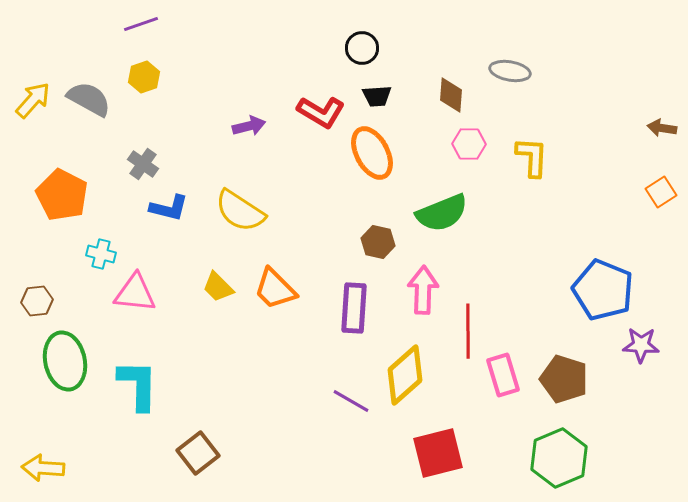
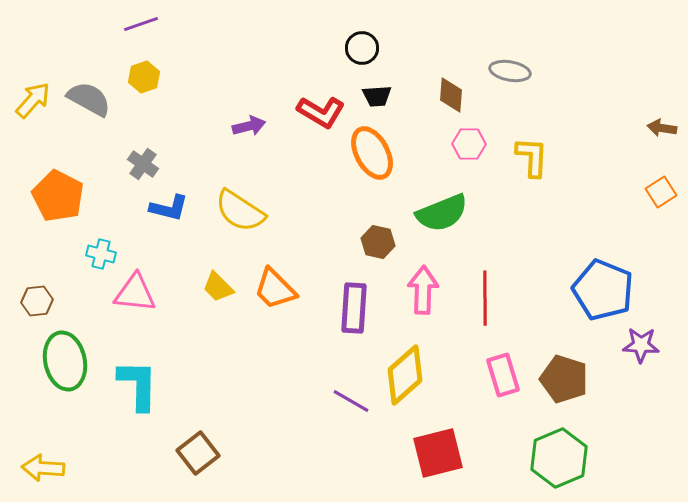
orange pentagon at (62, 195): moved 4 px left, 1 px down
red line at (468, 331): moved 17 px right, 33 px up
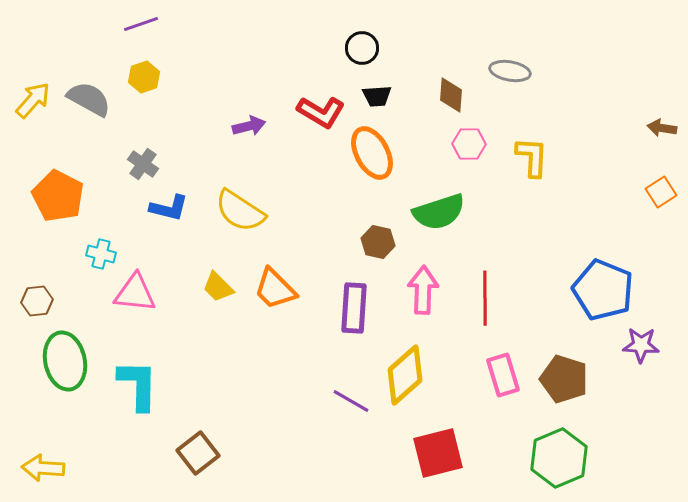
green semicircle at (442, 213): moved 3 px left, 1 px up; rotated 4 degrees clockwise
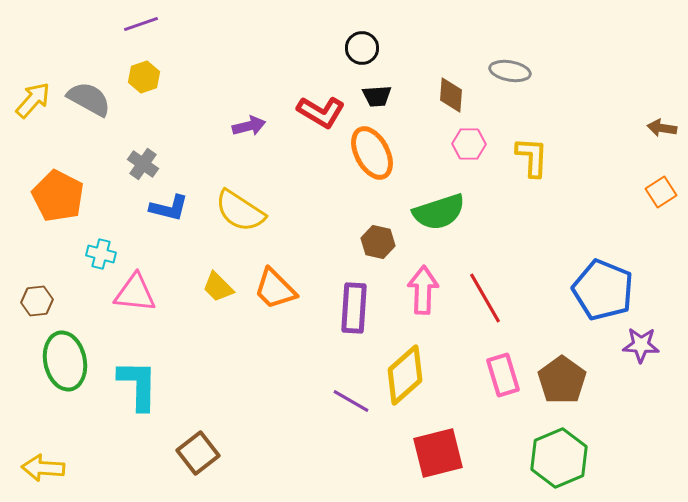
red line at (485, 298): rotated 30 degrees counterclockwise
brown pentagon at (564, 379): moved 2 px left, 1 px down; rotated 18 degrees clockwise
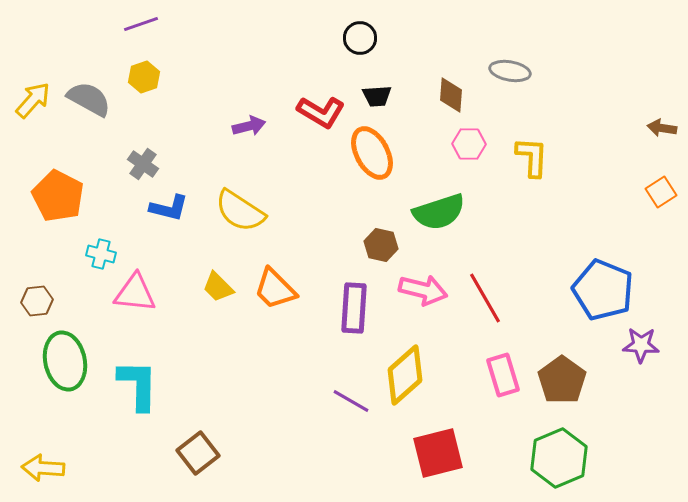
black circle at (362, 48): moved 2 px left, 10 px up
brown hexagon at (378, 242): moved 3 px right, 3 px down
pink arrow at (423, 290): rotated 102 degrees clockwise
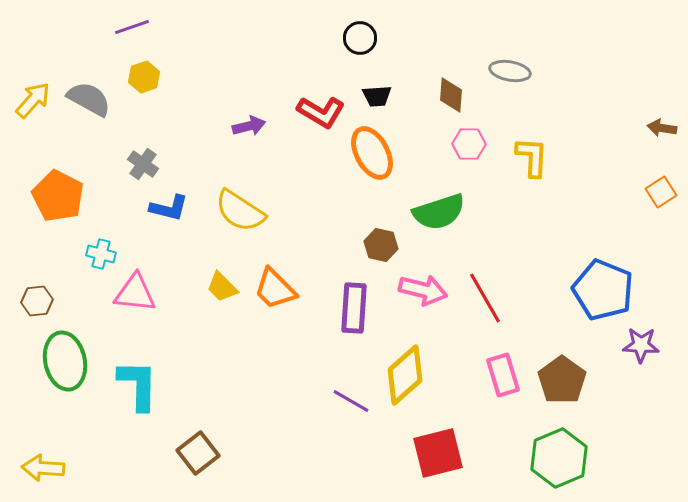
purple line at (141, 24): moved 9 px left, 3 px down
yellow trapezoid at (218, 287): moved 4 px right
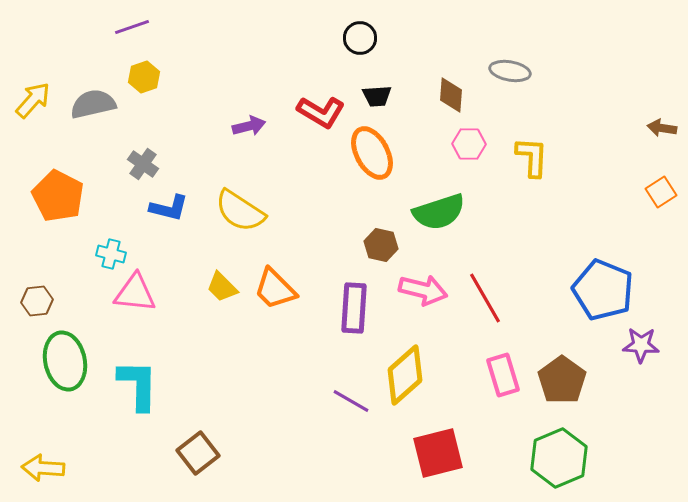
gray semicircle at (89, 99): moved 4 px right, 5 px down; rotated 42 degrees counterclockwise
cyan cross at (101, 254): moved 10 px right
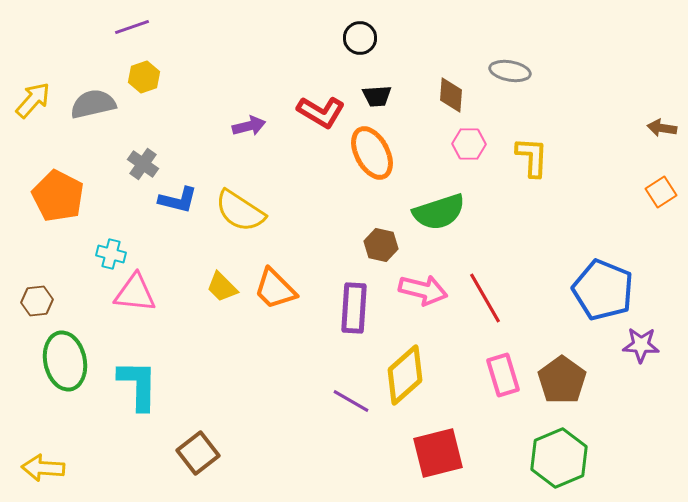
blue L-shape at (169, 208): moved 9 px right, 8 px up
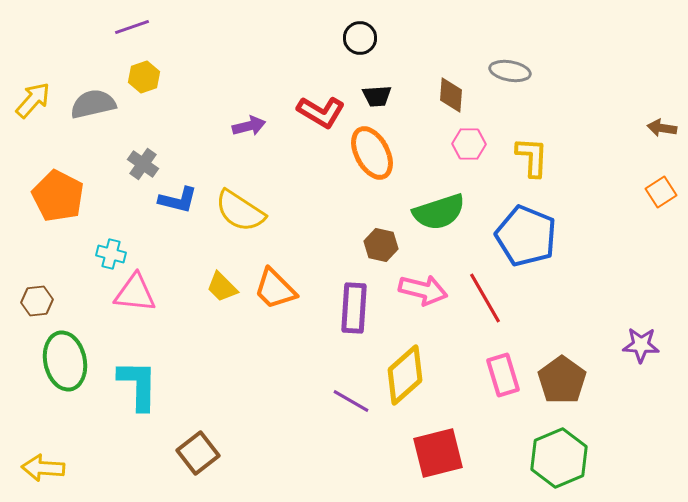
blue pentagon at (603, 290): moved 77 px left, 54 px up
